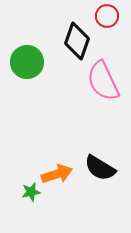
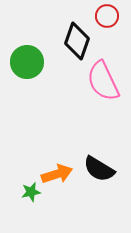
black semicircle: moved 1 px left, 1 px down
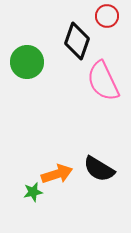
green star: moved 2 px right
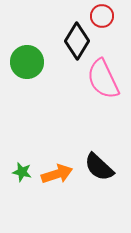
red circle: moved 5 px left
black diamond: rotated 12 degrees clockwise
pink semicircle: moved 2 px up
black semicircle: moved 2 px up; rotated 12 degrees clockwise
green star: moved 11 px left, 20 px up; rotated 24 degrees clockwise
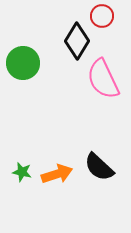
green circle: moved 4 px left, 1 px down
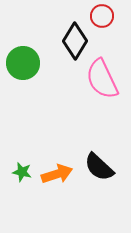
black diamond: moved 2 px left
pink semicircle: moved 1 px left
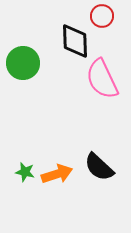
black diamond: rotated 33 degrees counterclockwise
green star: moved 3 px right
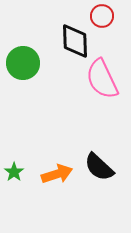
green star: moved 11 px left; rotated 24 degrees clockwise
